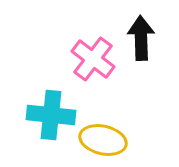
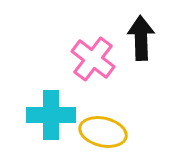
cyan cross: rotated 6 degrees counterclockwise
yellow ellipse: moved 8 px up
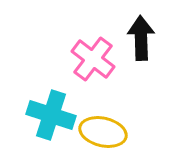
cyan cross: rotated 18 degrees clockwise
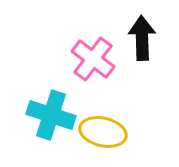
black arrow: moved 1 px right
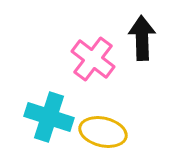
cyan cross: moved 2 px left, 2 px down
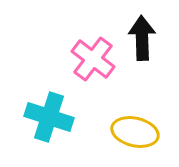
yellow ellipse: moved 32 px right
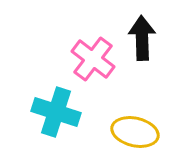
cyan cross: moved 7 px right, 5 px up
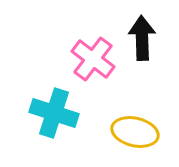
cyan cross: moved 2 px left, 1 px down
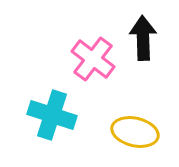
black arrow: moved 1 px right
cyan cross: moved 2 px left, 2 px down
